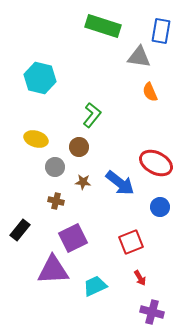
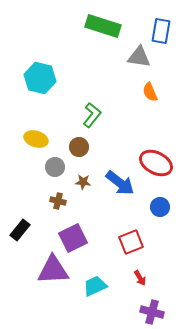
brown cross: moved 2 px right
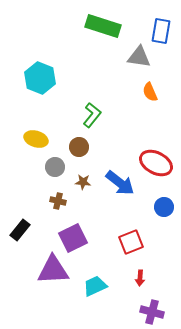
cyan hexagon: rotated 8 degrees clockwise
blue circle: moved 4 px right
red arrow: rotated 35 degrees clockwise
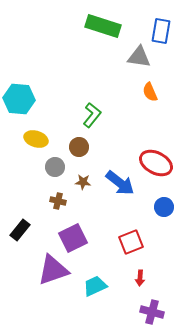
cyan hexagon: moved 21 px left, 21 px down; rotated 16 degrees counterclockwise
purple triangle: rotated 16 degrees counterclockwise
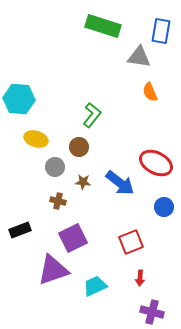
black rectangle: rotated 30 degrees clockwise
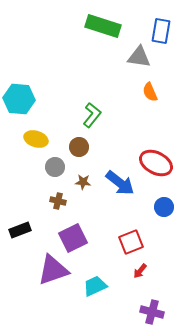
red arrow: moved 7 px up; rotated 35 degrees clockwise
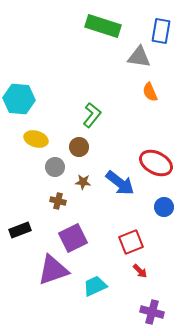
red arrow: rotated 84 degrees counterclockwise
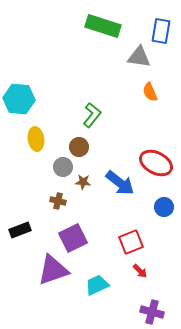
yellow ellipse: rotated 65 degrees clockwise
gray circle: moved 8 px right
cyan trapezoid: moved 2 px right, 1 px up
